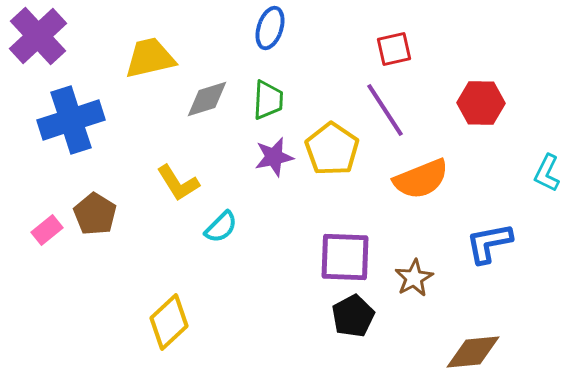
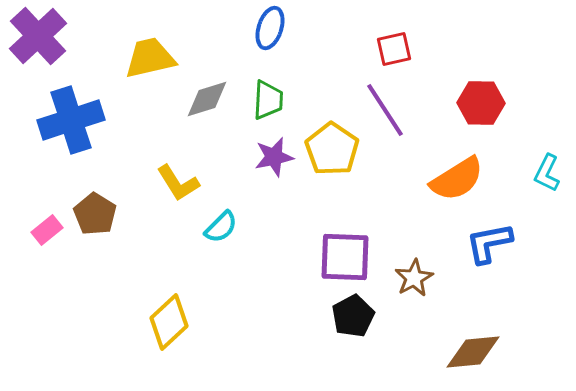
orange semicircle: moved 36 px right; rotated 10 degrees counterclockwise
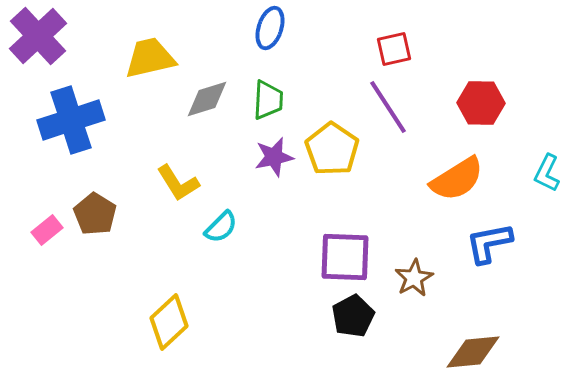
purple line: moved 3 px right, 3 px up
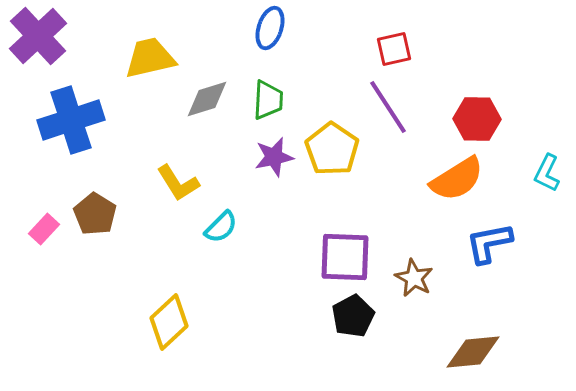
red hexagon: moved 4 px left, 16 px down
pink rectangle: moved 3 px left, 1 px up; rotated 8 degrees counterclockwise
brown star: rotated 15 degrees counterclockwise
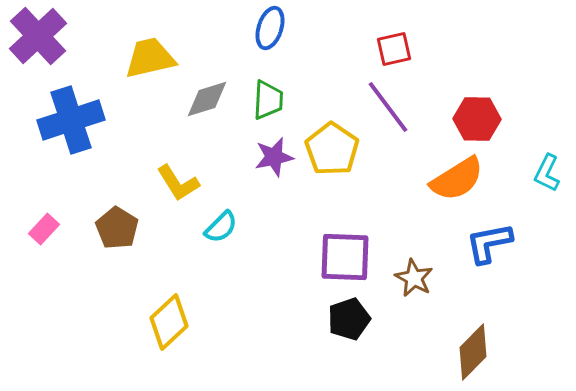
purple line: rotated 4 degrees counterclockwise
brown pentagon: moved 22 px right, 14 px down
black pentagon: moved 4 px left, 3 px down; rotated 9 degrees clockwise
brown diamond: rotated 40 degrees counterclockwise
